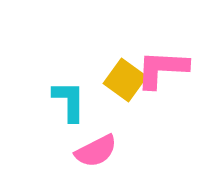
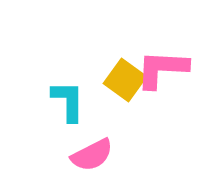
cyan L-shape: moved 1 px left
pink semicircle: moved 4 px left, 4 px down
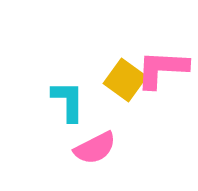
pink semicircle: moved 3 px right, 7 px up
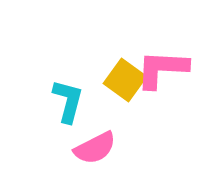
cyan L-shape: rotated 15 degrees clockwise
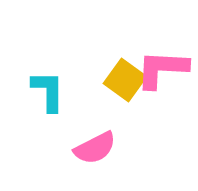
cyan L-shape: moved 20 px left, 10 px up; rotated 15 degrees counterclockwise
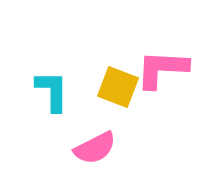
yellow square: moved 7 px left, 7 px down; rotated 15 degrees counterclockwise
cyan L-shape: moved 4 px right
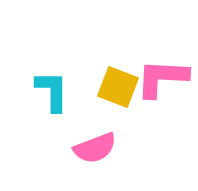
pink L-shape: moved 9 px down
pink semicircle: rotated 6 degrees clockwise
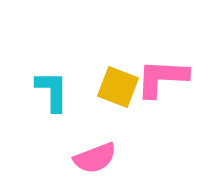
pink semicircle: moved 10 px down
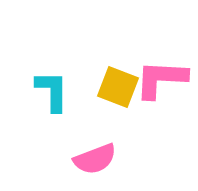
pink L-shape: moved 1 px left, 1 px down
pink semicircle: moved 1 px down
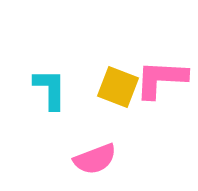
cyan L-shape: moved 2 px left, 2 px up
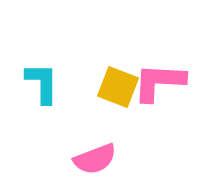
pink L-shape: moved 2 px left, 3 px down
cyan L-shape: moved 8 px left, 6 px up
